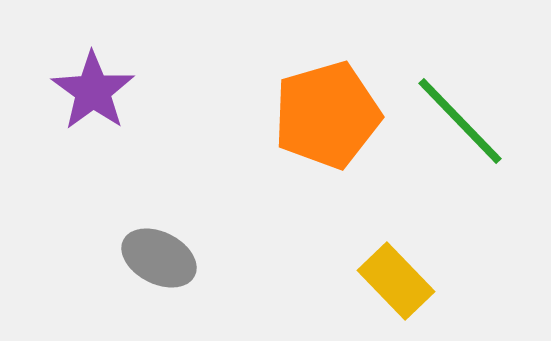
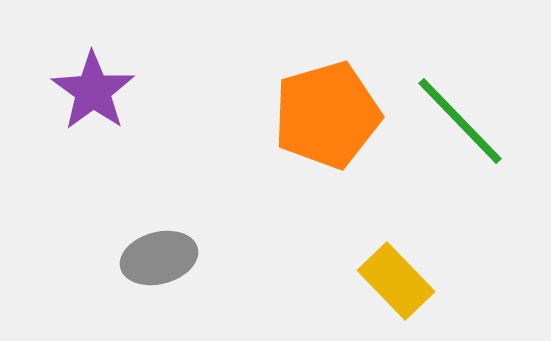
gray ellipse: rotated 42 degrees counterclockwise
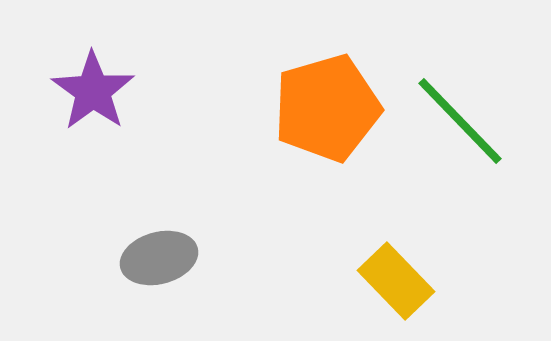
orange pentagon: moved 7 px up
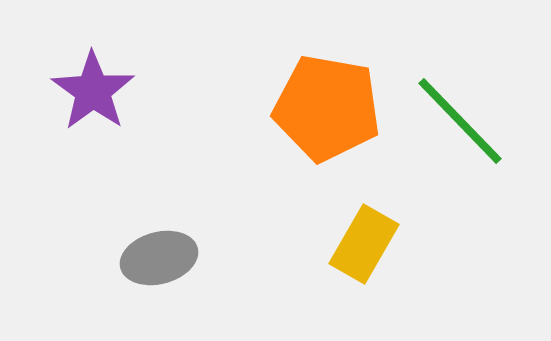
orange pentagon: rotated 26 degrees clockwise
yellow rectangle: moved 32 px left, 37 px up; rotated 74 degrees clockwise
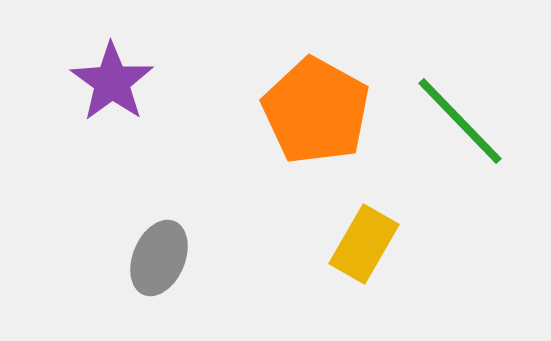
purple star: moved 19 px right, 9 px up
orange pentagon: moved 11 px left, 3 px down; rotated 19 degrees clockwise
gray ellipse: rotated 52 degrees counterclockwise
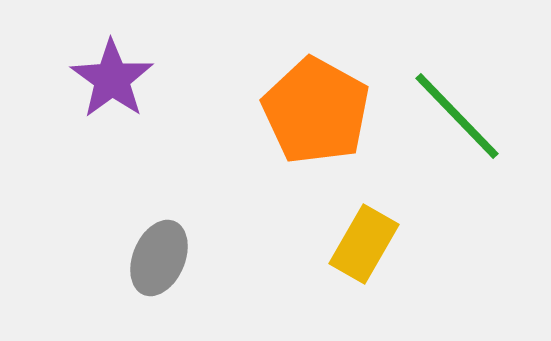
purple star: moved 3 px up
green line: moved 3 px left, 5 px up
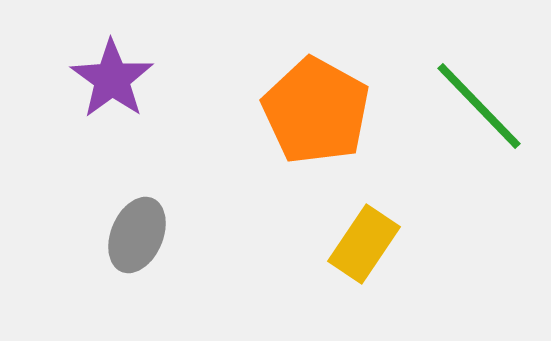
green line: moved 22 px right, 10 px up
yellow rectangle: rotated 4 degrees clockwise
gray ellipse: moved 22 px left, 23 px up
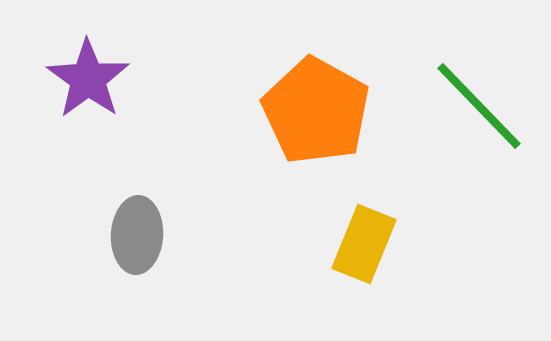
purple star: moved 24 px left
gray ellipse: rotated 20 degrees counterclockwise
yellow rectangle: rotated 12 degrees counterclockwise
